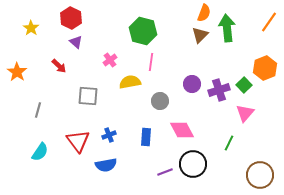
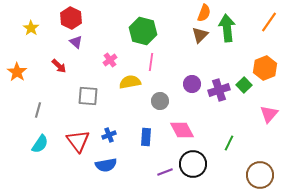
pink triangle: moved 24 px right, 1 px down
cyan semicircle: moved 8 px up
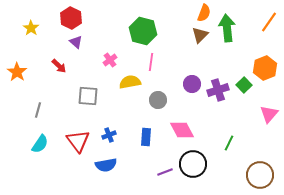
purple cross: moved 1 px left
gray circle: moved 2 px left, 1 px up
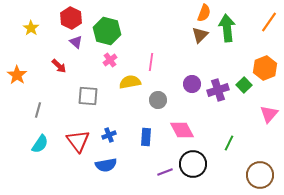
green hexagon: moved 36 px left
orange star: moved 3 px down
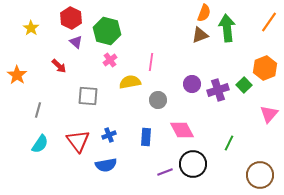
brown triangle: rotated 24 degrees clockwise
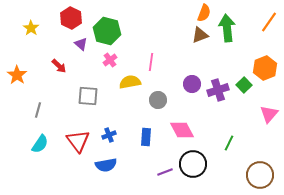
purple triangle: moved 5 px right, 2 px down
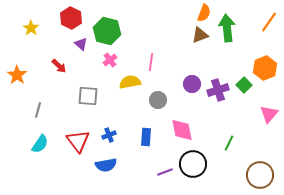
pink diamond: rotated 15 degrees clockwise
